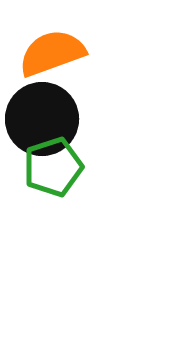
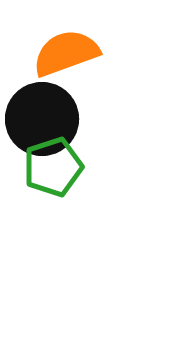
orange semicircle: moved 14 px right
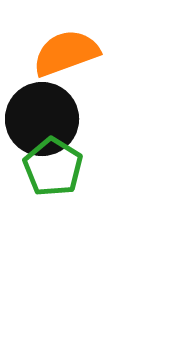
green pentagon: rotated 22 degrees counterclockwise
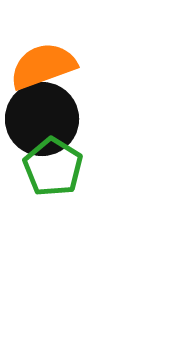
orange semicircle: moved 23 px left, 13 px down
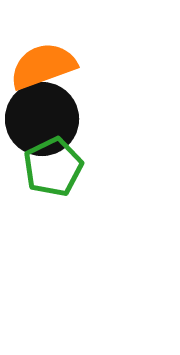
green pentagon: rotated 14 degrees clockwise
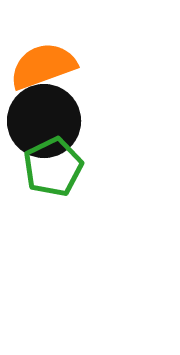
black circle: moved 2 px right, 2 px down
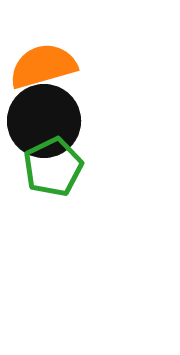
orange semicircle: rotated 4 degrees clockwise
